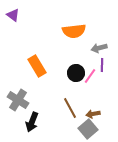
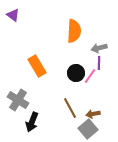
orange semicircle: rotated 80 degrees counterclockwise
purple line: moved 3 px left, 2 px up
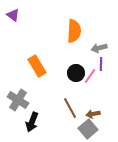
purple line: moved 2 px right, 1 px down
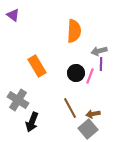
gray arrow: moved 3 px down
pink line: rotated 14 degrees counterclockwise
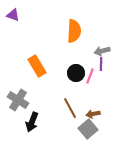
purple triangle: rotated 16 degrees counterclockwise
gray arrow: moved 3 px right
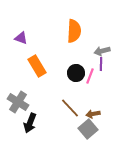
purple triangle: moved 8 px right, 23 px down
gray cross: moved 2 px down
brown line: rotated 15 degrees counterclockwise
black arrow: moved 2 px left, 1 px down
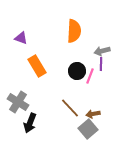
black circle: moved 1 px right, 2 px up
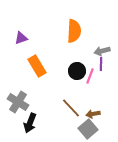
purple triangle: rotated 40 degrees counterclockwise
brown line: moved 1 px right
